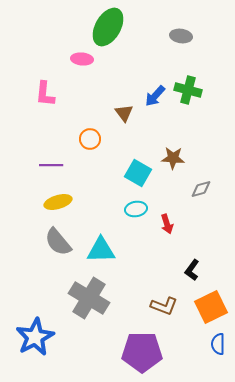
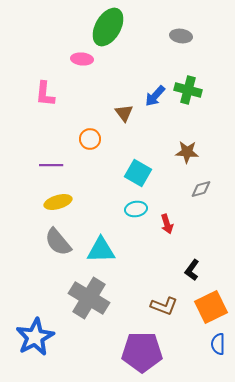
brown star: moved 14 px right, 6 px up
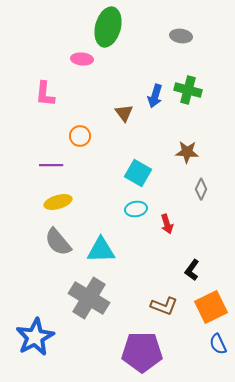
green ellipse: rotated 15 degrees counterclockwise
blue arrow: rotated 25 degrees counterclockwise
orange circle: moved 10 px left, 3 px up
gray diamond: rotated 50 degrees counterclockwise
blue semicircle: rotated 25 degrees counterclockwise
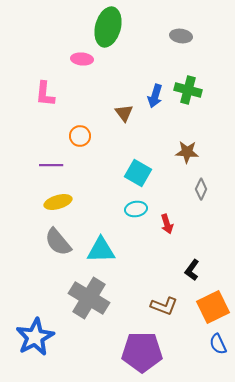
orange square: moved 2 px right
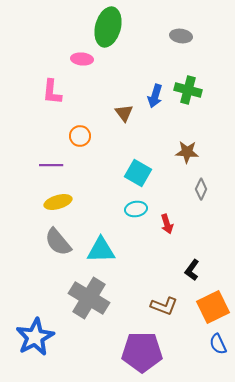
pink L-shape: moved 7 px right, 2 px up
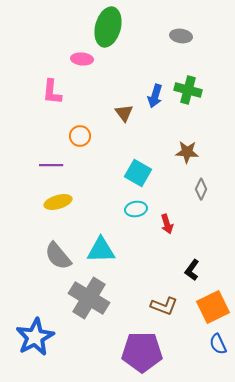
gray semicircle: moved 14 px down
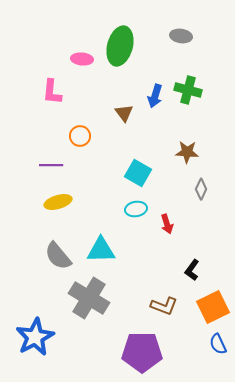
green ellipse: moved 12 px right, 19 px down
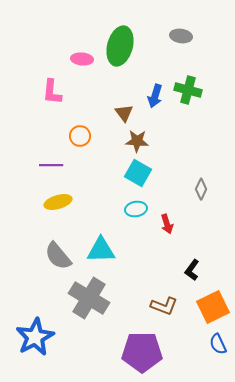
brown star: moved 50 px left, 11 px up
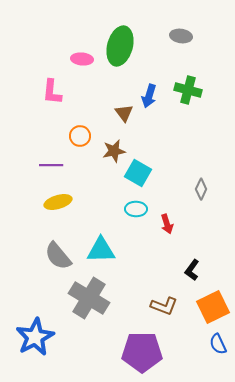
blue arrow: moved 6 px left
brown star: moved 23 px left, 10 px down; rotated 15 degrees counterclockwise
cyan ellipse: rotated 10 degrees clockwise
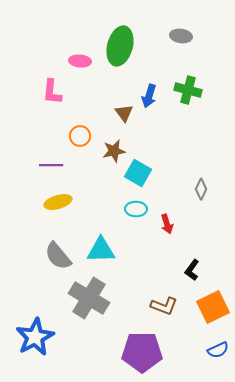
pink ellipse: moved 2 px left, 2 px down
blue semicircle: moved 6 px down; rotated 90 degrees counterclockwise
